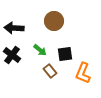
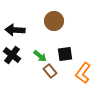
black arrow: moved 1 px right, 2 px down
green arrow: moved 6 px down
orange L-shape: rotated 15 degrees clockwise
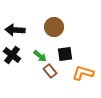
brown circle: moved 6 px down
orange L-shape: rotated 70 degrees clockwise
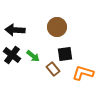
brown circle: moved 3 px right
green arrow: moved 7 px left
brown rectangle: moved 3 px right, 2 px up
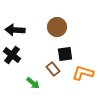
green arrow: moved 27 px down
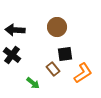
orange L-shape: rotated 130 degrees clockwise
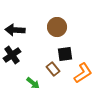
black cross: rotated 18 degrees clockwise
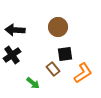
brown circle: moved 1 px right
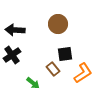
brown circle: moved 3 px up
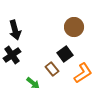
brown circle: moved 16 px right, 3 px down
black arrow: rotated 108 degrees counterclockwise
black square: rotated 28 degrees counterclockwise
brown rectangle: moved 1 px left
